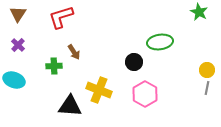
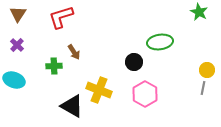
purple cross: moved 1 px left
gray line: moved 4 px left
black triangle: moved 2 px right; rotated 25 degrees clockwise
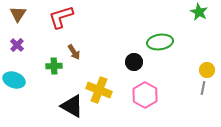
pink hexagon: moved 1 px down
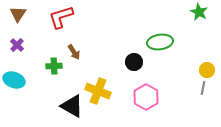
yellow cross: moved 1 px left, 1 px down
pink hexagon: moved 1 px right, 2 px down
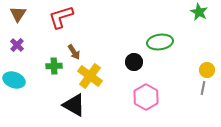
yellow cross: moved 8 px left, 15 px up; rotated 15 degrees clockwise
black triangle: moved 2 px right, 1 px up
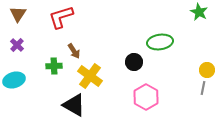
brown arrow: moved 1 px up
cyan ellipse: rotated 35 degrees counterclockwise
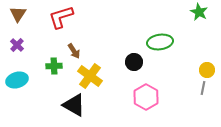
cyan ellipse: moved 3 px right
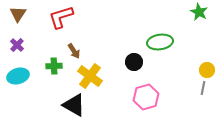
cyan ellipse: moved 1 px right, 4 px up
pink hexagon: rotated 15 degrees clockwise
